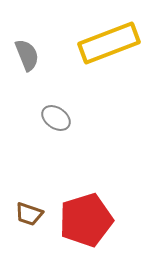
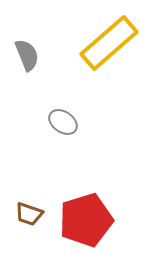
yellow rectangle: rotated 20 degrees counterclockwise
gray ellipse: moved 7 px right, 4 px down
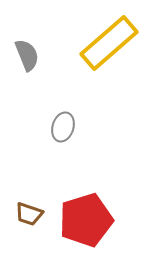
gray ellipse: moved 5 px down; rotated 72 degrees clockwise
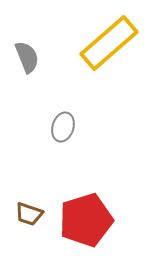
gray semicircle: moved 2 px down
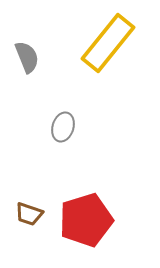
yellow rectangle: moved 1 px left; rotated 10 degrees counterclockwise
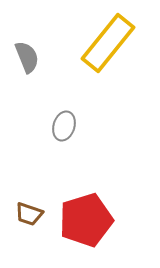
gray ellipse: moved 1 px right, 1 px up
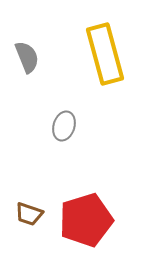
yellow rectangle: moved 3 px left, 11 px down; rotated 54 degrees counterclockwise
